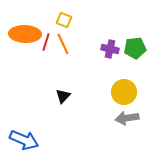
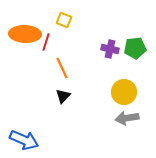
orange line: moved 1 px left, 24 px down
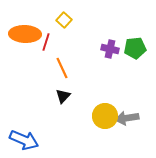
yellow square: rotated 21 degrees clockwise
yellow circle: moved 19 px left, 24 px down
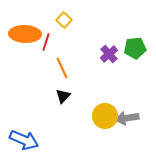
purple cross: moved 1 px left, 5 px down; rotated 36 degrees clockwise
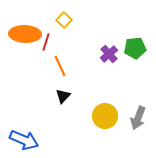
orange line: moved 2 px left, 2 px up
gray arrow: moved 11 px right; rotated 60 degrees counterclockwise
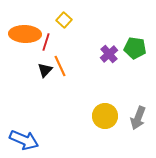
green pentagon: rotated 15 degrees clockwise
black triangle: moved 18 px left, 26 px up
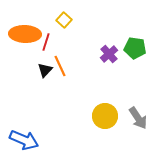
gray arrow: rotated 55 degrees counterclockwise
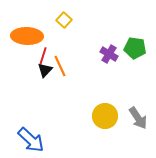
orange ellipse: moved 2 px right, 2 px down
red line: moved 3 px left, 14 px down
purple cross: rotated 18 degrees counterclockwise
blue arrow: moved 7 px right; rotated 20 degrees clockwise
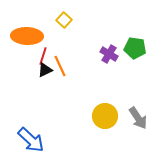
black triangle: rotated 21 degrees clockwise
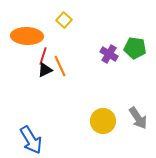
yellow circle: moved 2 px left, 5 px down
blue arrow: rotated 16 degrees clockwise
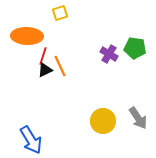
yellow square: moved 4 px left, 7 px up; rotated 28 degrees clockwise
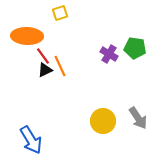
red line: rotated 54 degrees counterclockwise
